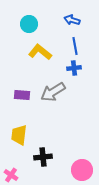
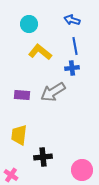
blue cross: moved 2 px left
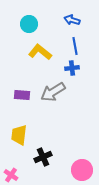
black cross: rotated 18 degrees counterclockwise
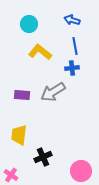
pink circle: moved 1 px left, 1 px down
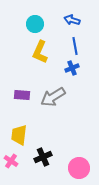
cyan circle: moved 6 px right
yellow L-shape: rotated 105 degrees counterclockwise
blue cross: rotated 16 degrees counterclockwise
gray arrow: moved 5 px down
pink circle: moved 2 px left, 3 px up
pink cross: moved 14 px up
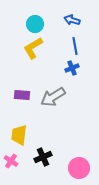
yellow L-shape: moved 7 px left, 4 px up; rotated 35 degrees clockwise
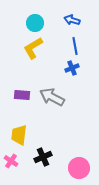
cyan circle: moved 1 px up
gray arrow: moved 1 px left; rotated 60 degrees clockwise
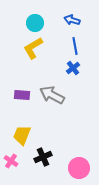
blue cross: moved 1 px right; rotated 16 degrees counterclockwise
gray arrow: moved 2 px up
yellow trapezoid: moved 3 px right; rotated 15 degrees clockwise
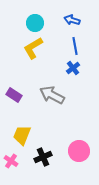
purple rectangle: moved 8 px left; rotated 28 degrees clockwise
pink circle: moved 17 px up
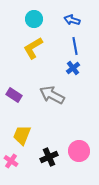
cyan circle: moved 1 px left, 4 px up
black cross: moved 6 px right
